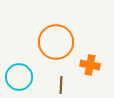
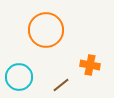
orange circle: moved 10 px left, 12 px up
brown line: rotated 48 degrees clockwise
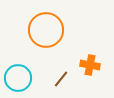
cyan circle: moved 1 px left, 1 px down
brown line: moved 6 px up; rotated 12 degrees counterclockwise
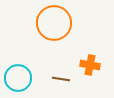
orange circle: moved 8 px right, 7 px up
brown line: rotated 60 degrees clockwise
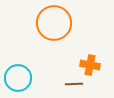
brown line: moved 13 px right, 5 px down; rotated 12 degrees counterclockwise
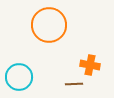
orange circle: moved 5 px left, 2 px down
cyan circle: moved 1 px right, 1 px up
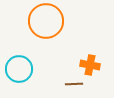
orange circle: moved 3 px left, 4 px up
cyan circle: moved 8 px up
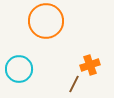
orange cross: rotated 30 degrees counterclockwise
brown line: rotated 60 degrees counterclockwise
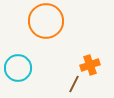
cyan circle: moved 1 px left, 1 px up
